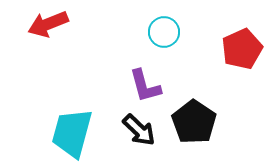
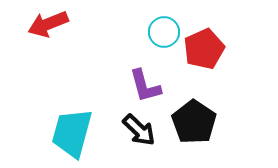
red pentagon: moved 38 px left
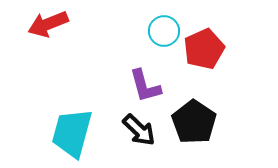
cyan circle: moved 1 px up
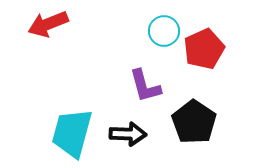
black arrow: moved 11 px left, 4 px down; rotated 42 degrees counterclockwise
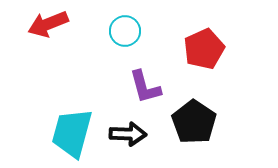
cyan circle: moved 39 px left
purple L-shape: moved 1 px down
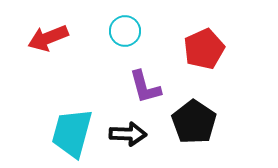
red arrow: moved 14 px down
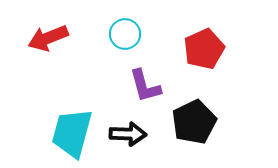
cyan circle: moved 3 px down
purple L-shape: moved 1 px up
black pentagon: rotated 12 degrees clockwise
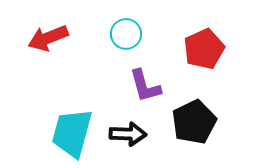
cyan circle: moved 1 px right
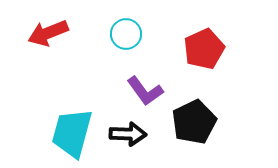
red arrow: moved 5 px up
purple L-shape: moved 5 px down; rotated 21 degrees counterclockwise
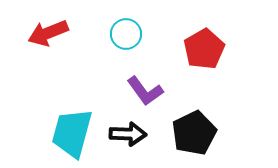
red pentagon: rotated 6 degrees counterclockwise
black pentagon: moved 11 px down
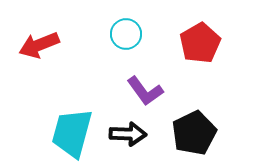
red arrow: moved 9 px left, 12 px down
red pentagon: moved 4 px left, 6 px up
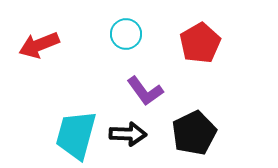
cyan trapezoid: moved 4 px right, 2 px down
